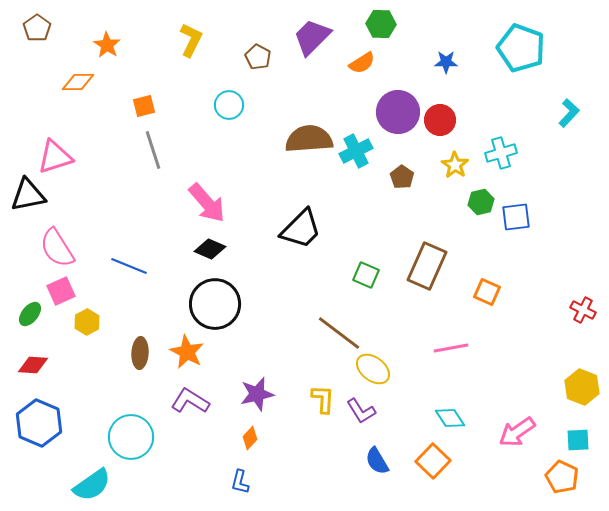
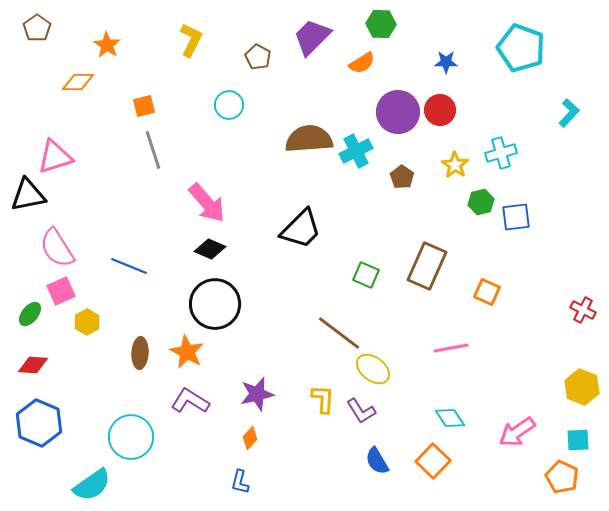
red circle at (440, 120): moved 10 px up
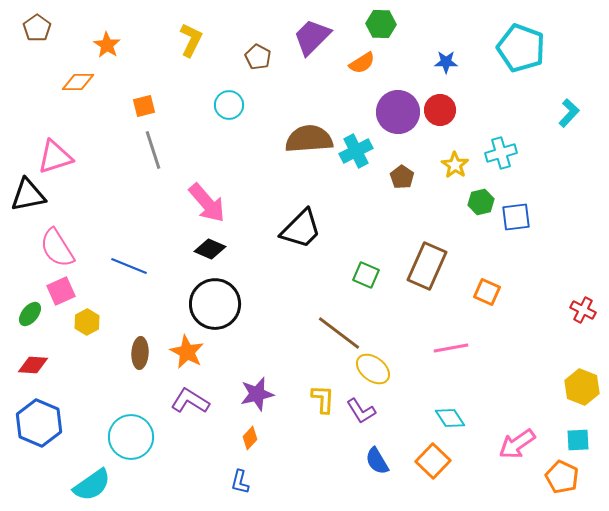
pink arrow at (517, 432): moved 12 px down
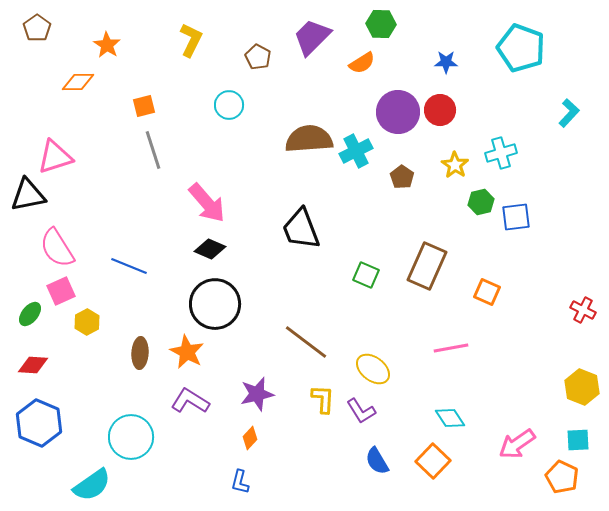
black trapezoid at (301, 229): rotated 114 degrees clockwise
brown line at (339, 333): moved 33 px left, 9 px down
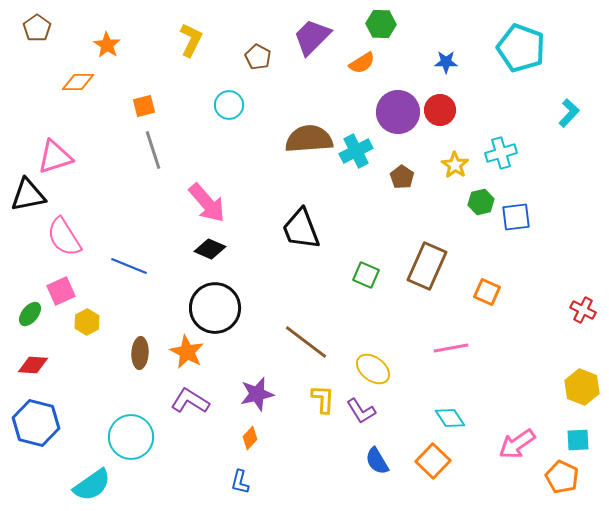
pink semicircle at (57, 248): moved 7 px right, 11 px up
black circle at (215, 304): moved 4 px down
blue hexagon at (39, 423): moved 3 px left; rotated 9 degrees counterclockwise
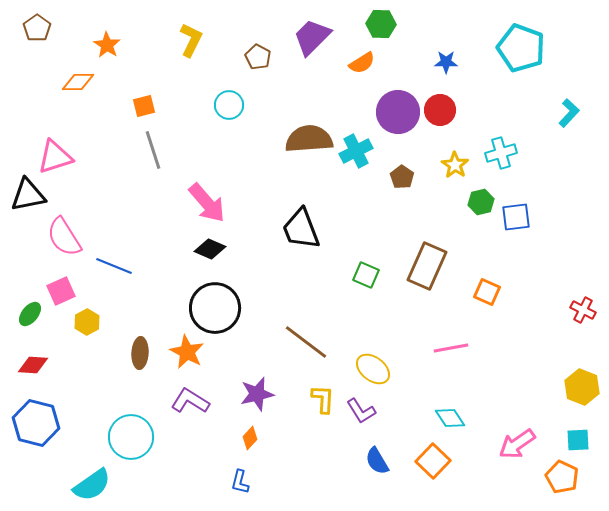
blue line at (129, 266): moved 15 px left
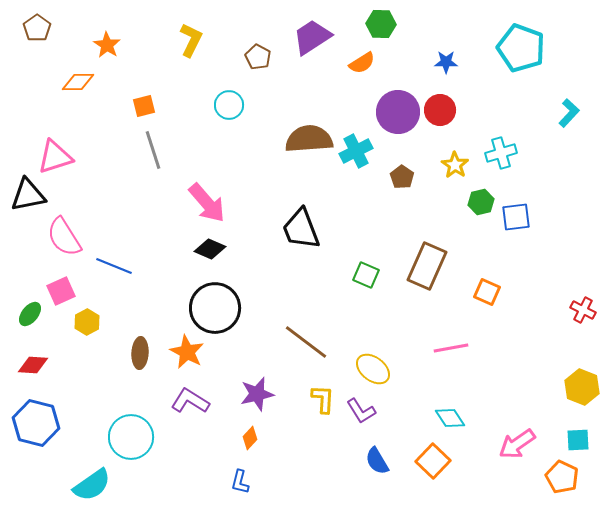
purple trapezoid at (312, 37): rotated 12 degrees clockwise
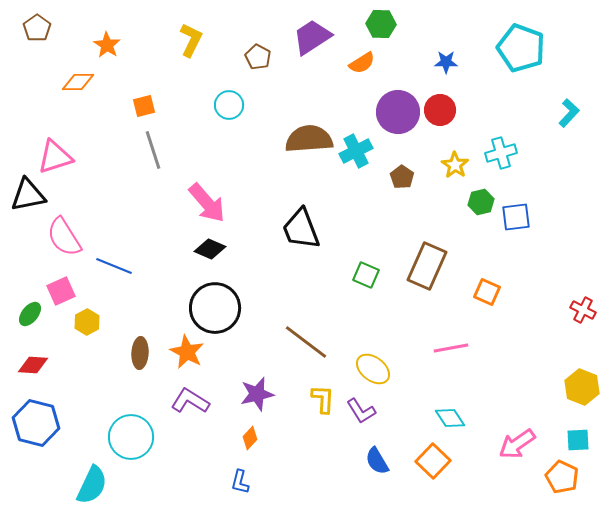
cyan semicircle at (92, 485): rotated 30 degrees counterclockwise
